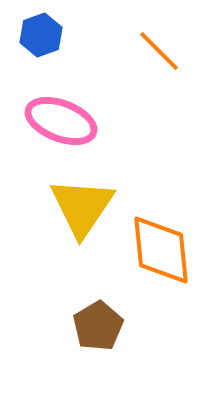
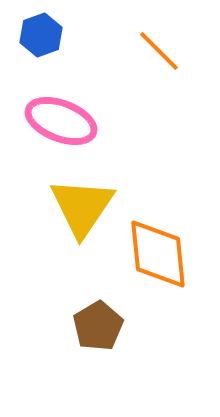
orange diamond: moved 3 px left, 4 px down
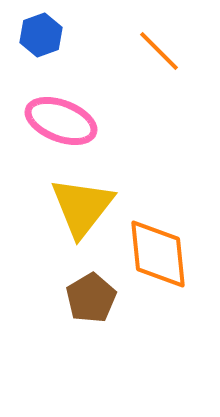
yellow triangle: rotated 4 degrees clockwise
brown pentagon: moved 7 px left, 28 px up
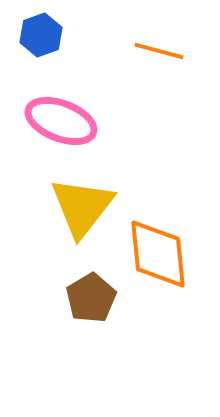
orange line: rotated 30 degrees counterclockwise
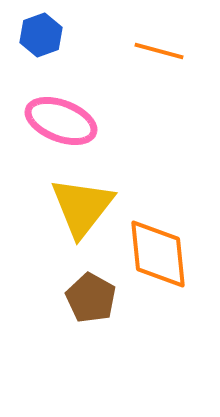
brown pentagon: rotated 12 degrees counterclockwise
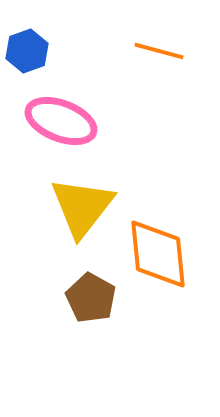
blue hexagon: moved 14 px left, 16 px down
